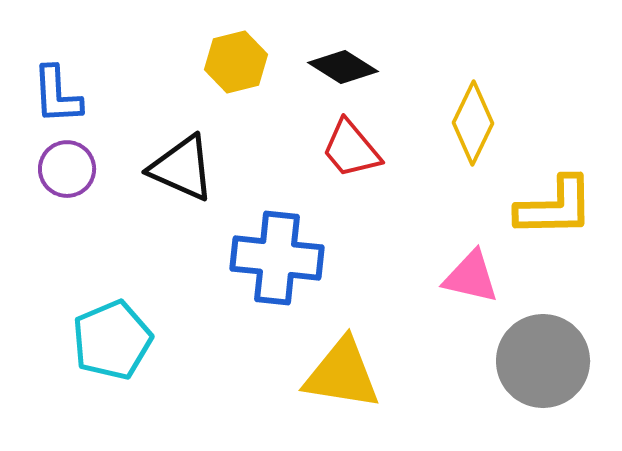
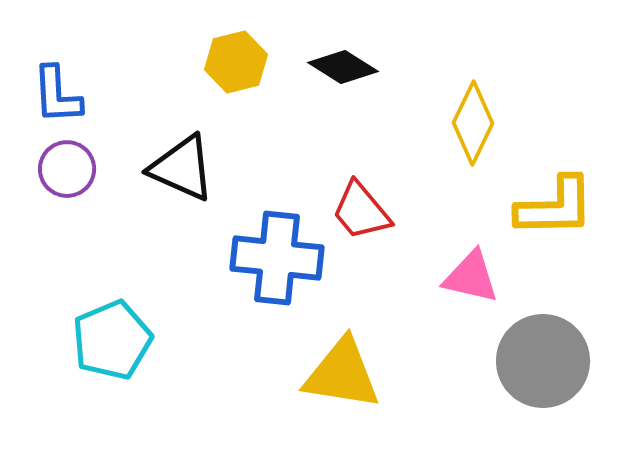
red trapezoid: moved 10 px right, 62 px down
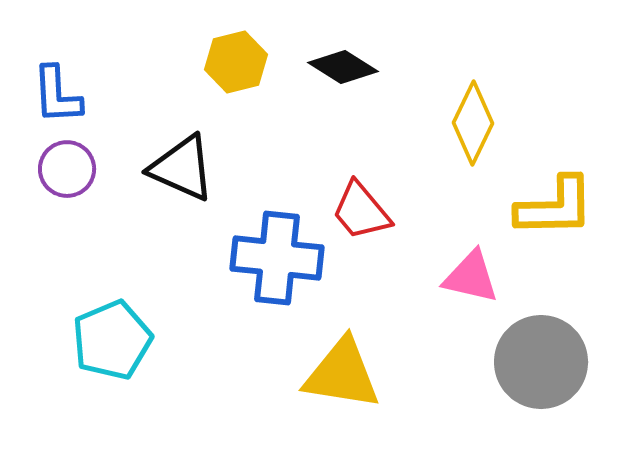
gray circle: moved 2 px left, 1 px down
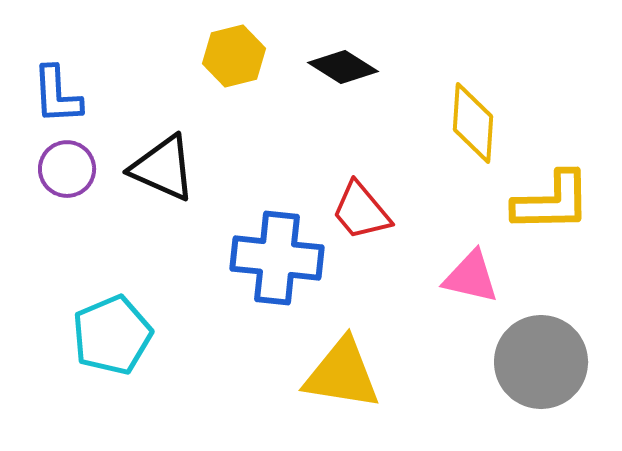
yellow hexagon: moved 2 px left, 6 px up
yellow diamond: rotated 22 degrees counterclockwise
black triangle: moved 19 px left
yellow L-shape: moved 3 px left, 5 px up
cyan pentagon: moved 5 px up
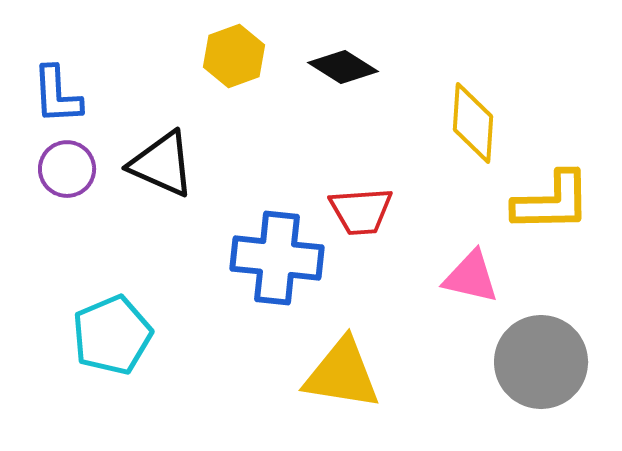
yellow hexagon: rotated 6 degrees counterclockwise
black triangle: moved 1 px left, 4 px up
red trapezoid: rotated 54 degrees counterclockwise
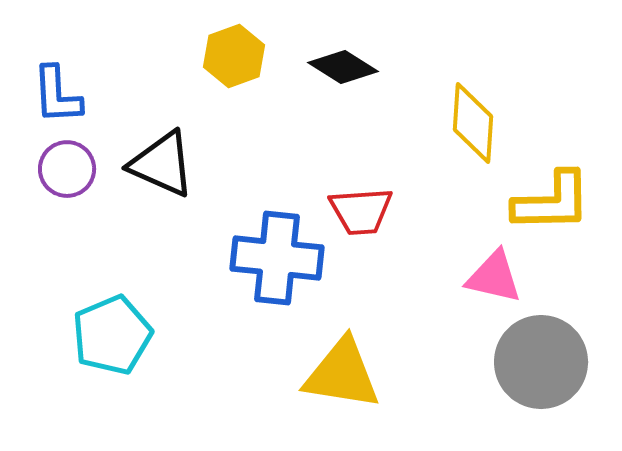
pink triangle: moved 23 px right
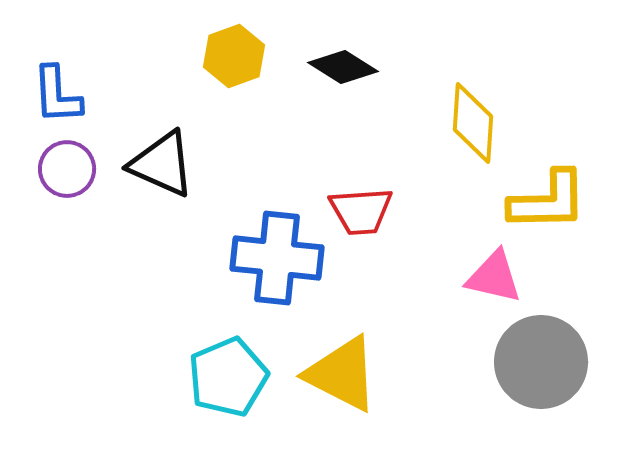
yellow L-shape: moved 4 px left, 1 px up
cyan pentagon: moved 116 px right, 42 px down
yellow triangle: rotated 18 degrees clockwise
